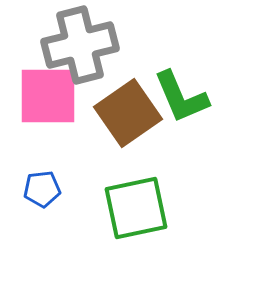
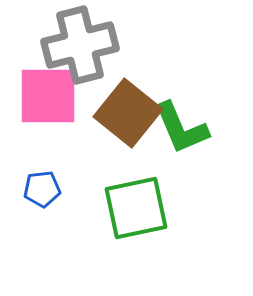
green L-shape: moved 31 px down
brown square: rotated 16 degrees counterclockwise
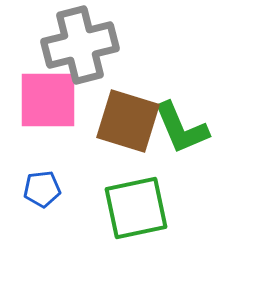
pink square: moved 4 px down
brown square: moved 8 px down; rotated 22 degrees counterclockwise
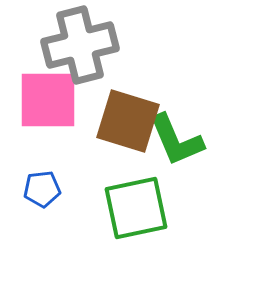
green L-shape: moved 5 px left, 12 px down
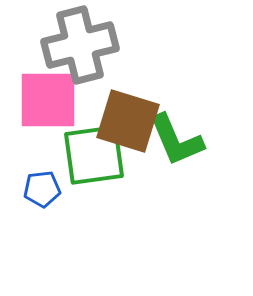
green square: moved 42 px left, 53 px up; rotated 4 degrees clockwise
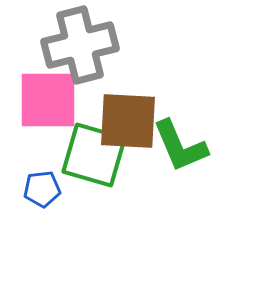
brown square: rotated 14 degrees counterclockwise
green L-shape: moved 4 px right, 6 px down
green square: rotated 24 degrees clockwise
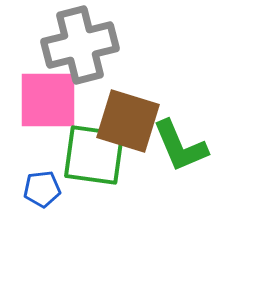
brown square: rotated 14 degrees clockwise
green square: rotated 8 degrees counterclockwise
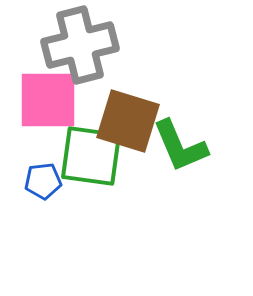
green square: moved 3 px left, 1 px down
blue pentagon: moved 1 px right, 8 px up
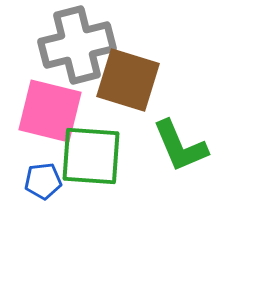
gray cross: moved 3 px left
pink square: moved 2 px right, 11 px down; rotated 14 degrees clockwise
brown square: moved 41 px up
green square: rotated 4 degrees counterclockwise
